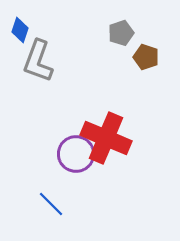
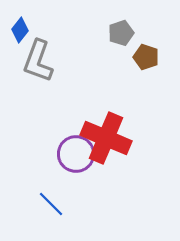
blue diamond: rotated 20 degrees clockwise
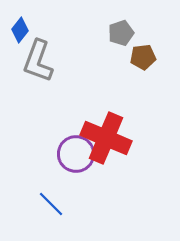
brown pentagon: moved 3 px left; rotated 25 degrees counterclockwise
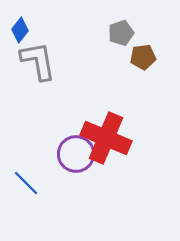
gray L-shape: rotated 150 degrees clockwise
blue line: moved 25 px left, 21 px up
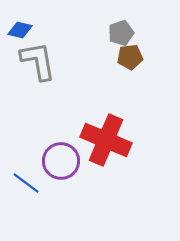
blue diamond: rotated 65 degrees clockwise
brown pentagon: moved 13 px left
red cross: moved 2 px down
purple circle: moved 15 px left, 7 px down
blue line: rotated 8 degrees counterclockwise
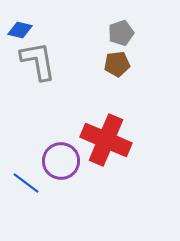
brown pentagon: moved 13 px left, 7 px down
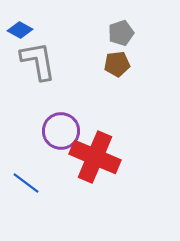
blue diamond: rotated 15 degrees clockwise
red cross: moved 11 px left, 17 px down
purple circle: moved 30 px up
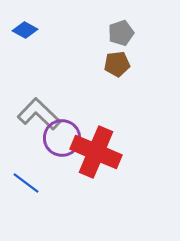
blue diamond: moved 5 px right
gray L-shape: moved 1 px right, 53 px down; rotated 36 degrees counterclockwise
purple circle: moved 1 px right, 7 px down
red cross: moved 1 px right, 5 px up
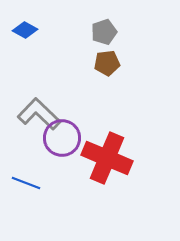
gray pentagon: moved 17 px left, 1 px up
brown pentagon: moved 10 px left, 1 px up
red cross: moved 11 px right, 6 px down
blue line: rotated 16 degrees counterclockwise
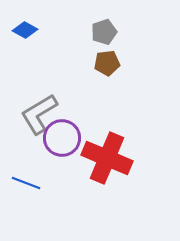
gray L-shape: rotated 75 degrees counterclockwise
